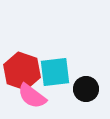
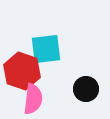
cyan square: moved 9 px left, 23 px up
pink semicircle: moved 1 px right, 3 px down; rotated 120 degrees counterclockwise
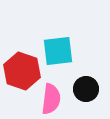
cyan square: moved 12 px right, 2 px down
pink semicircle: moved 18 px right
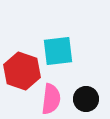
black circle: moved 10 px down
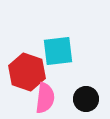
red hexagon: moved 5 px right, 1 px down
pink semicircle: moved 6 px left, 1 px up
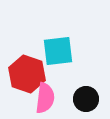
red hexagon: moved 2 px down
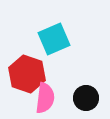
cyan square: moved 4 px left, 12 px up; rotated 16 degrees counterclockwise
black circle: moved 1 px up
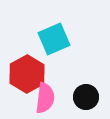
red hexagon: rotated 12 degrees clockwise
black circle: moved 1 px up
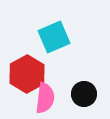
cyan square: moved 2 px up
black circle: moved 2 px left, 3 px up
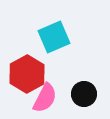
pink semicircle: rotated 20 degrees clockwise
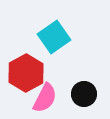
cyan square: rotated 12 degrees counterclockwise
red hexagon: moved 1 px left, 1 px up
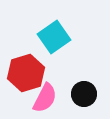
red hexagon: rotated 12 degrees clockwise
